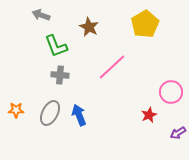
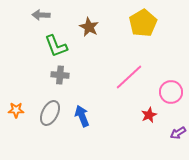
gray arrow: rotated 18 degrees counterclockwise
yellow pentagon: moved 2 px left, 1 px up
pink line: moved 17 px right, 10 px down
blue arrow: moved 3 px right, 1 px down
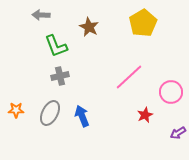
gray cross: moved 1 px down; rotated 18 degrees counterclockwise
red star: moved 4 px left
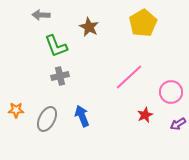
gray ellipse: moved 3 px left, 6 px down
purple arrow: moved 9 px up
